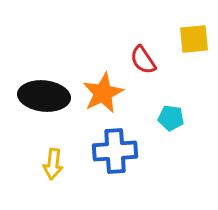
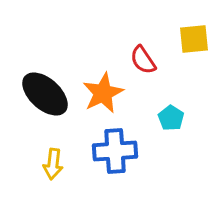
black ellipse: moved 1 px right, 2 px up; rotated 36 degrees clockwise
cyan pentagon: rotated 25 degrees clockwise
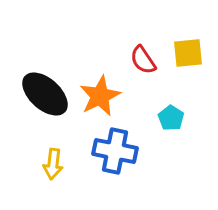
yellow square: moved 6 px left, 14 px down
orange star: moved 3 px left, 3 px down
blue cross: rotated 15 degrees clockwise
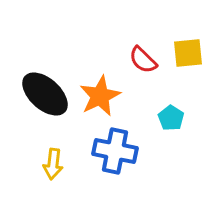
red semicircle: rotated 12 degrees counterclockwise
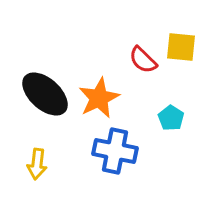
yellow square: moved 7 px left, 6 px up; rotated 12 degrees clockwise
orange star: moved 1 px left, 2 px down
yellow arrow: moved 16 px left
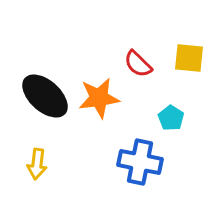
yellow square: moved 8 px right, 11 px down
red semicircle: moved 5 px left, 4 px down
black ellipse: moved 2 px down
orange star: rotated 18 degrees clockwise
blue cross: moved 25 px right, 11 px down
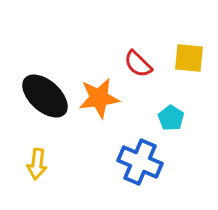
blue cross: rotated 12 degrees clockwise
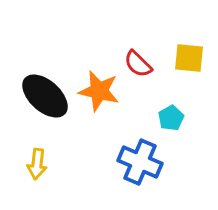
orange star: moved 7 px up; rotated 21 degrees clockwise
cyan pentagon: rotated 10 degrees clockwise
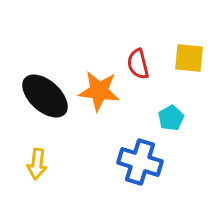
red semicircle: rotated 32 degrees clockwise
orange star: rotated 6 degrees counterclockwise
blue cross: rotated 6 degrees counterclockwise
